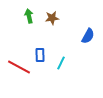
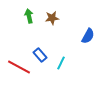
blue rectangle: rotated 40 degrees counterclockwise
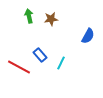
brown star: moved 1 px left, 1 px down
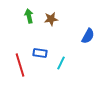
blue rectangle: moved 2 px up; rotated 40 degrees counterclockwise
red line: moved 1 px right, 2 px up; rotated 45 degrees clockwise
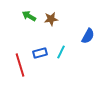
green arrow: rotated 48 degrees counterclockwise
blue rectangle: rotated 24 degrees counterclockwise
cyan line: moved 11 px up
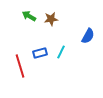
red line: moved 1 px down
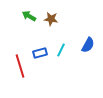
brown star: rotated 16 degrees clockwise
blue semicircle: moved 9 px down
cyan line: moved 2 px up
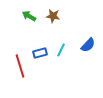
brown star: moved 2 px right, 3 px up
blue semicircle: rotated 14 degrees clockwise
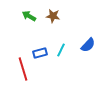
red line: moved 3 px right, 3 px down
